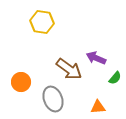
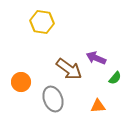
orange triangle: moved 1 px up
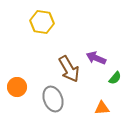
brown arrow: rotated 24 degrees clockwise
orange circle: moved 4 px left, 5 px down
orange triangle: moved 4 px right, 2 px down
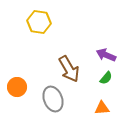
yellow hexagon: moved 3 px left
purple arrow: moved 10 px right, 3 px up
green semicircle: moved 9 px left
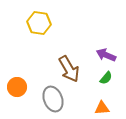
yellow hexagon: moved 1 px down
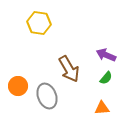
orange circle: moved 1 px right, 1 px up
gray ellipse: moved 6 px left, 3 px up
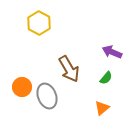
yellow hexagon: rotated 20 degrees clockwise
purple arrow: moved 6 px right, 3 px up
orange circle: moved 4 px right, 1 px down
orange triangle: rotated 35 degrees counterclockwise
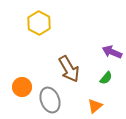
gray ellipse: moved 3 px right, 4 px down
orange triangle: moved 7 px left, 2 px up
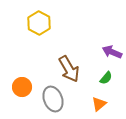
gray ellipse: moved 3 px right, 1 px up
orange triangle: moved 4 px right, 2 px up
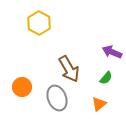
gray ellipse: moved 4 px right, 1 px up
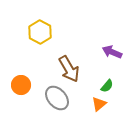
yellow hexagon: moved 1 px right, 9 px down
green semicircle: moved 1 px right, 8 px down
orange circle: moved 1 px left, 2 px up
gray ellipse: rotated 20 degrees counterclockwise
